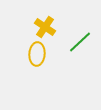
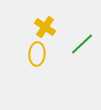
green line: moved 2 px right, 2 px down
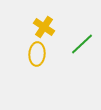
yellow cross: moved 1 px left
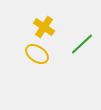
yellow ellipse: rotated 60 degrees counterclockwise
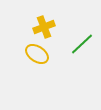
yellow cross: rotated 35 degrees clockwise
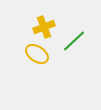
green line: moved 8 px left, 3 px up
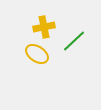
yellow cross: rotated 10 degrees clockwise
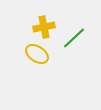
green line: moved 3 px up
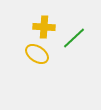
yellow cross: rotated 15 degrees clockwise
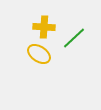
yellow ellipse: moved 2 px right
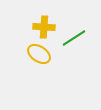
green line: rotated 10 degrees clockwise
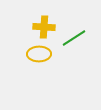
yellow ellipse: rotated 35 degrees counterclockwise
